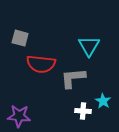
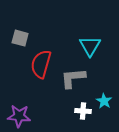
cyan triangle: moved 1 px right
red semicircle: rotated 100 degrees clockwise
cyan star: moved 1 px right
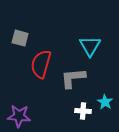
cyan star: moved 1 px right, 1 px down
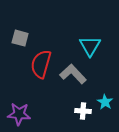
gray L-shape: moved 4 px up; rotated 52 degrees clockwise
purple star: moved 2 px up
